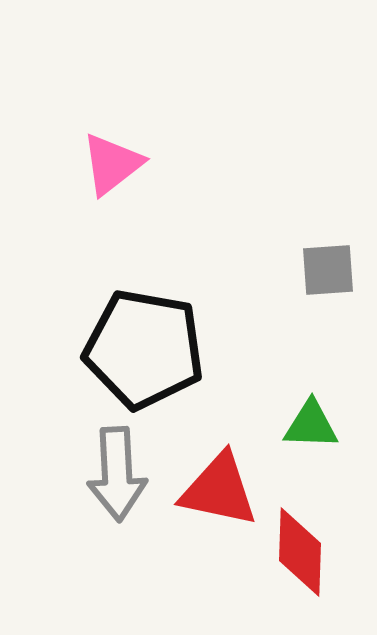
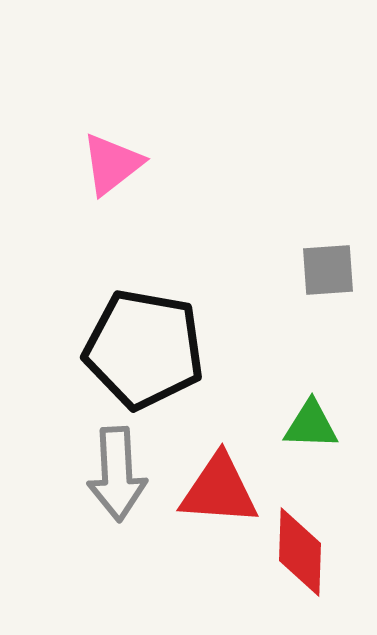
red triangle: rotated 8 degrees counterclockwise
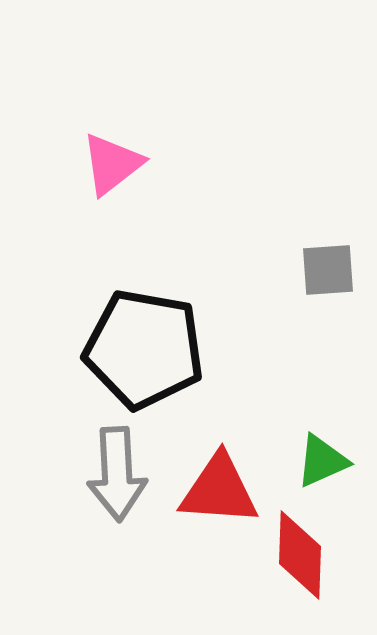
green triangle: moved 11 px right, 36 px down; rotated 26 degrees counterclockwise
red diamond: moved 3 px down
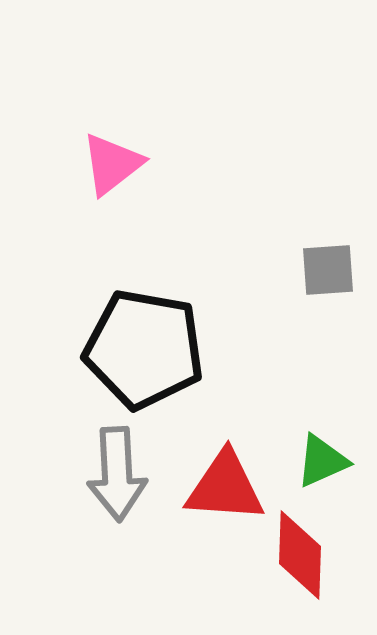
red triangle: moved 6 px right, 3 px up
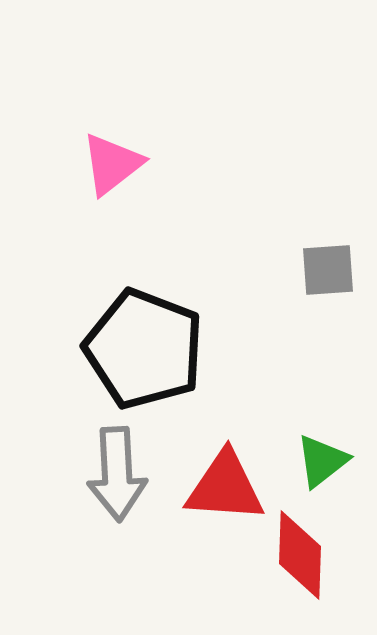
black pentagon: rotated 11 degrees clockwise
green triangle: rotated 14 degrees counterclockwise
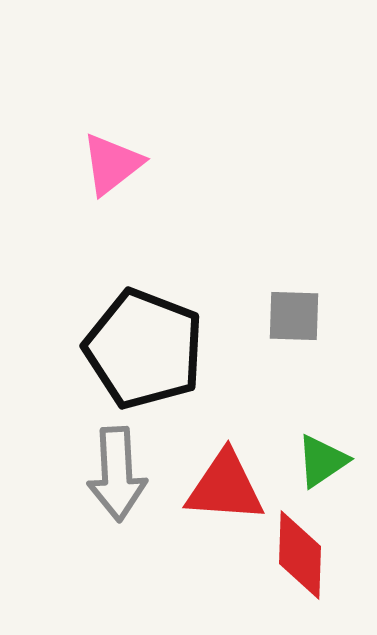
gray square: moved 34 px left, 46 px down; rotated 6 degrees clockwise
green triangle: rotated 4 degrees clockwise
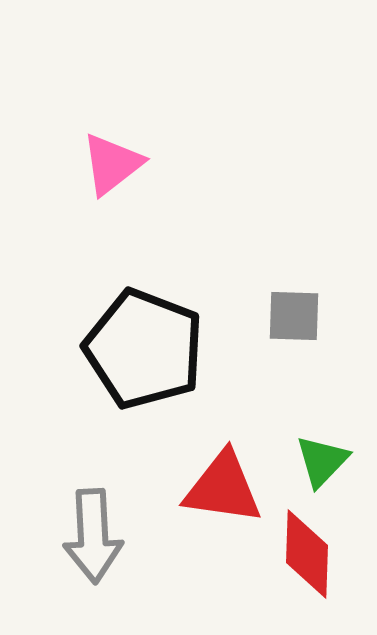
green triangle: rotated 12 degrees counterclockwise
gray arrow: moved 24 px left, 62 px down
red triangle: moved 2 px left, 1 px down; rotated 4 degrees clockwise
red diamond: moved 7 px right, 1 px up
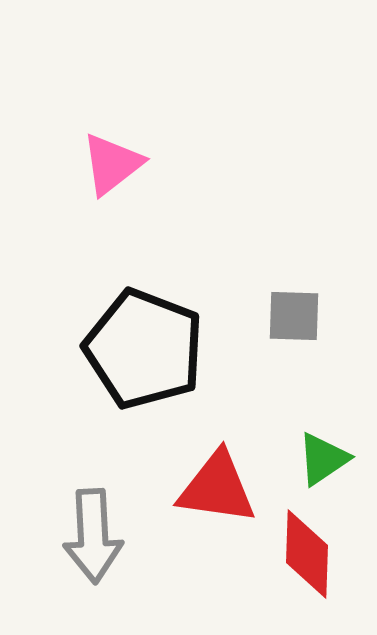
green triangle: moved 1 px right, 2 px up; rotated 12 degrees clockwise
red triangle: moved 6 px left
